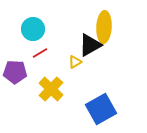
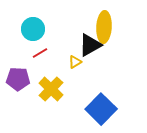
purple pentagon: moved 3 px right, 7 px down
blue square: rotated 16 degrees counterclockwise
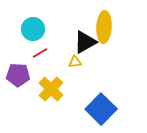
black triangle: moved 5 px left, 3 px up
yellow triangle: rotated 24 degrees clockwise
purple pentagon: moved 4 px up
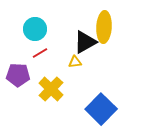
cyan circle: moved 2 px right
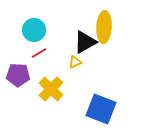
cyan circle: moved 1 px left, 1 px down
red line: moved 1 px left
yellow triangle: rotated 16 degrees counterclockwise
blue square: rotated 24 degrees counterclockwise
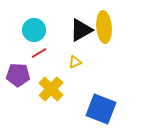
yellow ellipse: rotated 8 degrees counterclockwise
black triangle: moved 4 px left, 12 px up
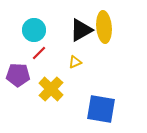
red line: rotated 14 degrees counterclockwise
blue square: rotated 12 degrees counterclockwise
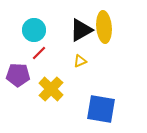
yellow triangle: moved 5 px right, 1 px up
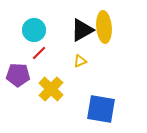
black triangle: moved 1 px right
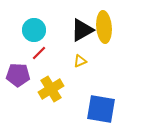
yellow cross: rotated 15 degrees clockwise
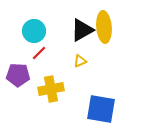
cyan circle: moved 1 px down
yellow cross: rotated 20 degrees clockwise
